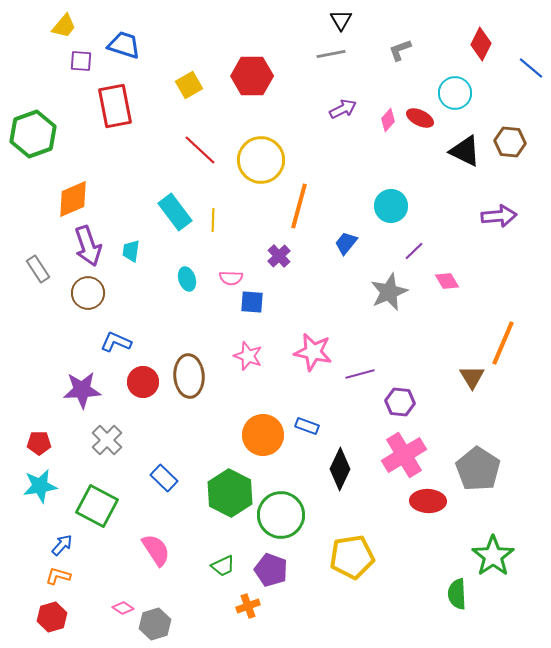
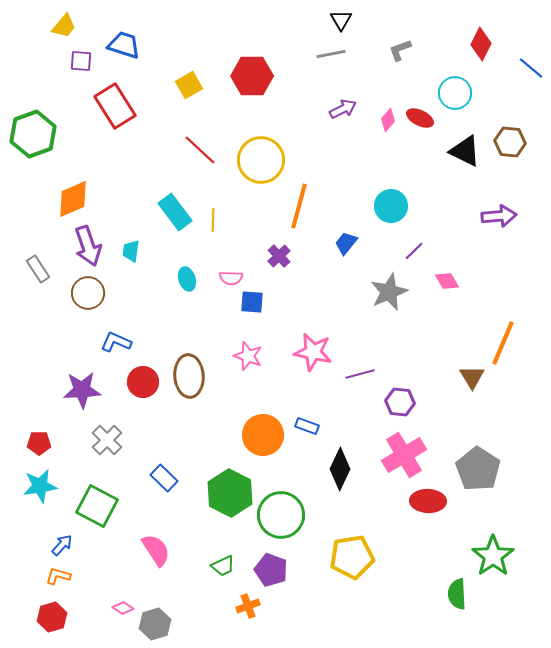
red rectangle at (115, 106): rotated 21 degrees counterclockwise
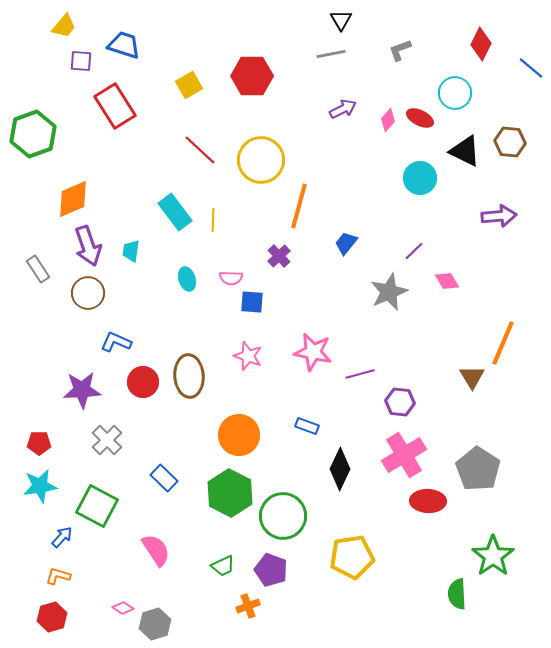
cyan circle at (391, 206): moved 29 px right, 28 px up
orange circle at (263, 435): moved 24 px left
green circle at (281, 515): moved 2 px right, 1 px down
blue arrow at (62, 545): moved 8 px up
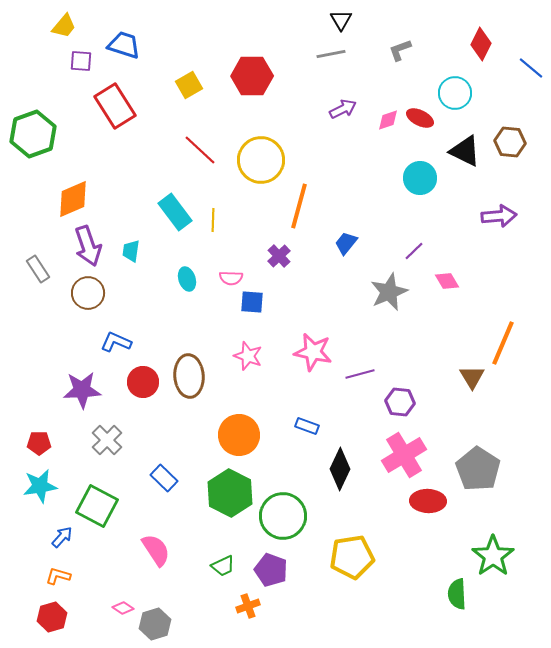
pink diamond at (388, 120): rotated 30 degrees clockwise
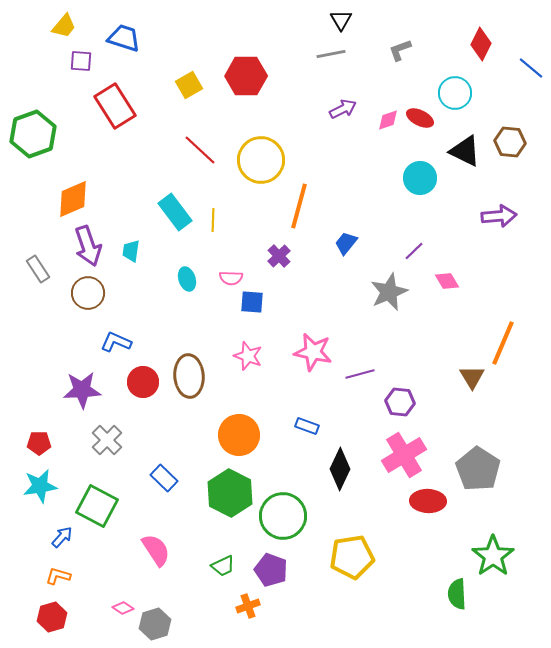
blue trapezoid at (124, 45): moved 7 px up
red hexagon at (252, 76): moved 6 px left
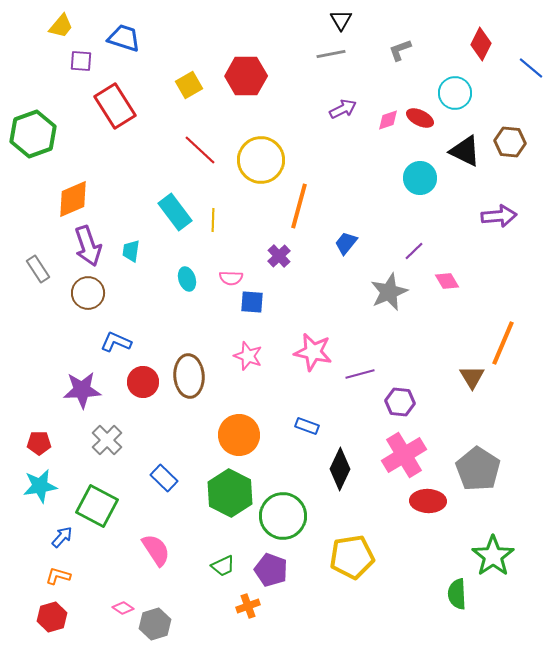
yellow trapezoid at (64, 26): moved 3 px left
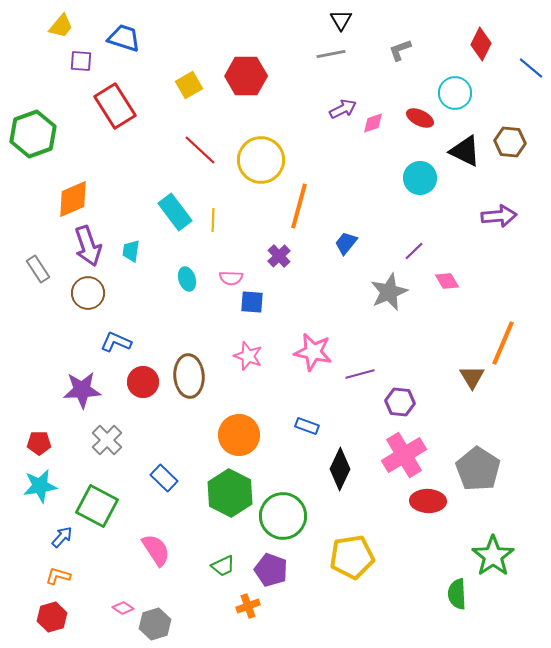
pink diamond at (388, 120): moved 15 px left, 3 px down
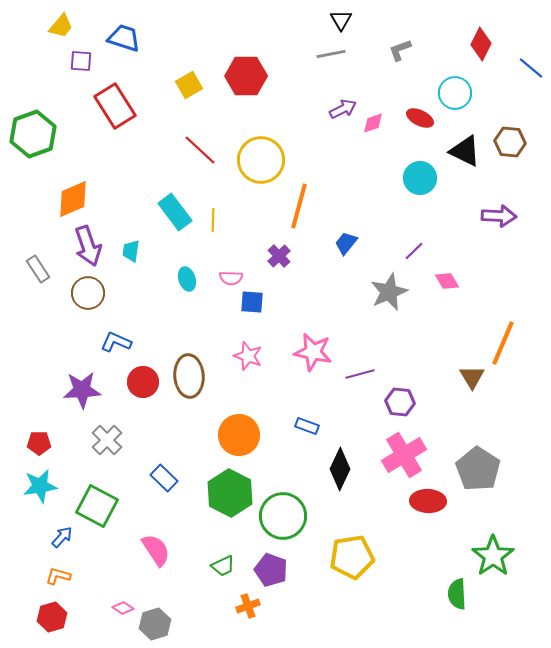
purple arrow at (499, 216): rotated 8 degrees clockwise
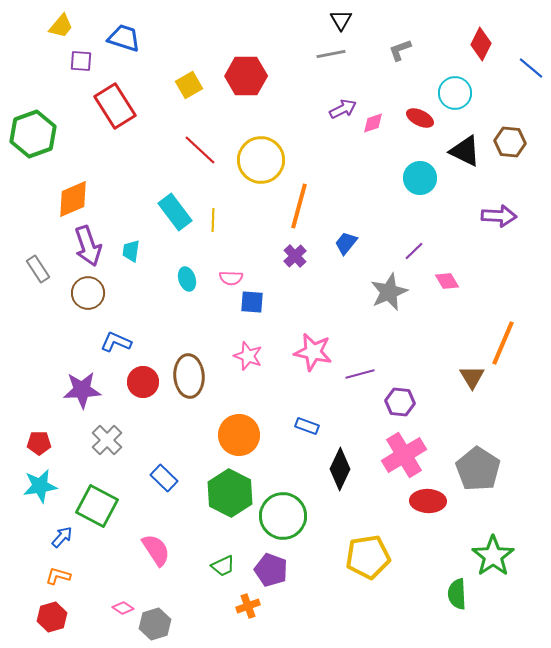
purple cross at (279, 256): moved 16 px right
yellow pentagon at (352, 557): moved 16 px right
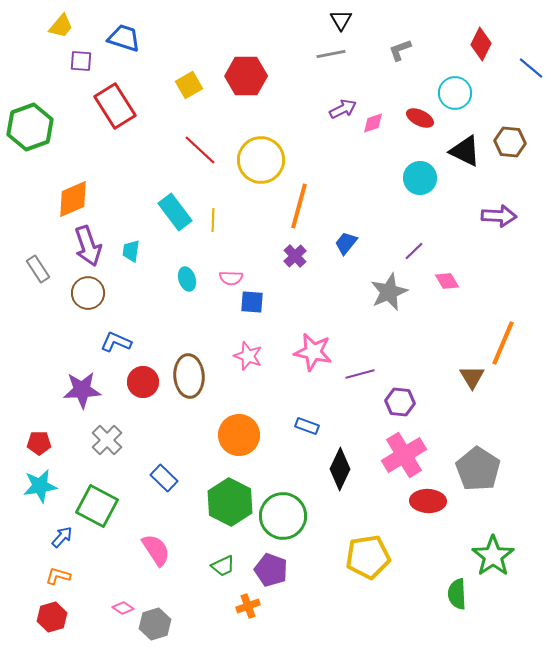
green hexagon at (33, 134): moved 3 px left, 7 px up
green hexagon at (230, 493): moved 9 px down
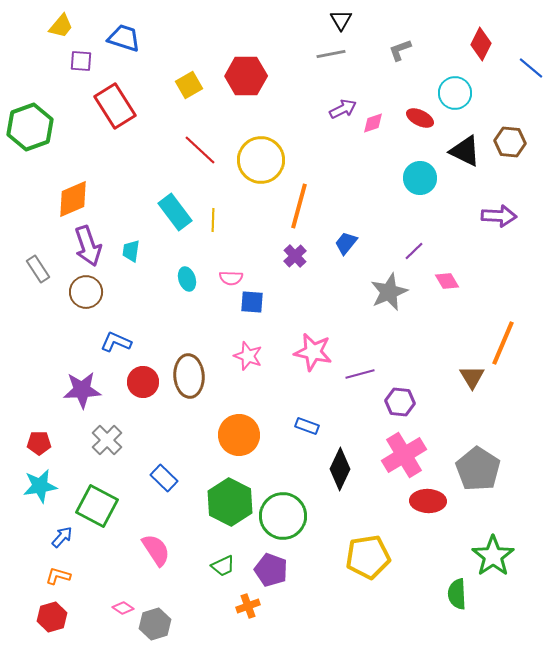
brown circle at (88, 293): moved 2 px left, 1 px up
